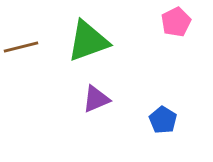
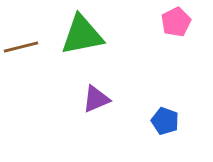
green triangle: moved 6 px left, 6 px up; rotated 9 degrees clockwise
blue pentagon: moved 2 px right, 1 px down; rotated 12 degrees counterclockwise
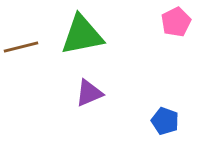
purple triangle: moved 7 px left, 6 px up
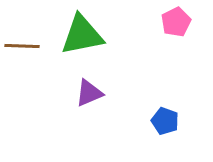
brown line: moved 1 px right, 1 px up; rotated 16 degrees clockwise
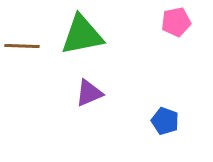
pink pentagon: rotated 16 degrees clockwise
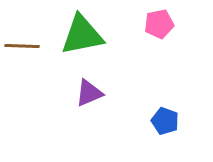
pink pentagon: moved 17 px left, 2 px down
